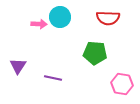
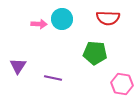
cyan circle: moved 2 px right, 2 px down
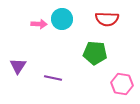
red semicircle: moved 1 px left, 1 px down
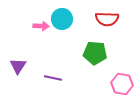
pink arrow: moved 2 px right, 2 px down
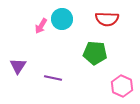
pink arrow: rotated 119 degrees clockwise
pink hexagon: moved 2 px down; rotated 15 degrees clockwise
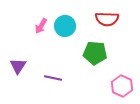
cyan circle: moved 3 px right, 7 px down
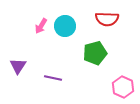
green pentagon: rotated 20 degrees counterclockwise
pink hexagon: moved 1 px right, 1 px down
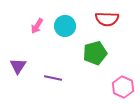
pink arrow: moved 4 px left
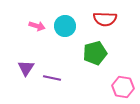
red semicircle: moved 2 px left
pink arrow: rotated 105 degrees counterclockwise
purple triangle: moved 8 px right, 2 px down
purple line: moved 1 px left
pink hexagon: rotated 15 degrees counterclockwise
